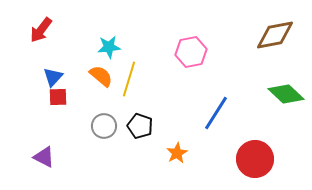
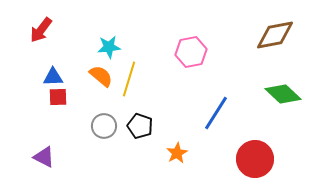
blue triangle: rotated 45 degrees clockwise
green diamond: moved 3 px left
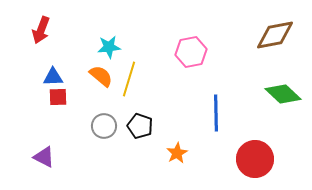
red arrow: rotated 16 degrees counterclockwise
blue line: rotated 33 degrees counterclockwise
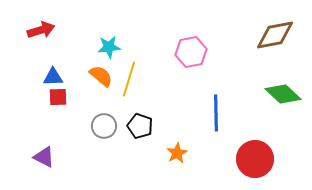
red arrow: rotated 128 degrees counterclockwise
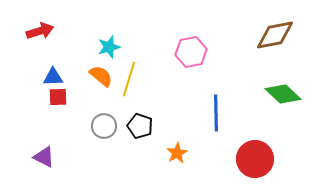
red arrow: moved 1 px left, 1 px down
cyan star: rotated 10 degrees counterclockwise
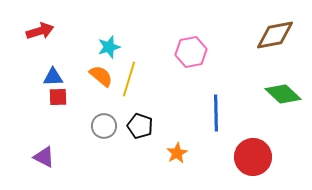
red circle: moved 2 px left, 2 px up
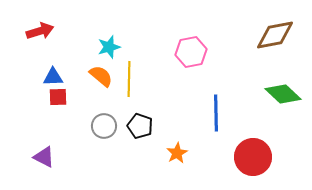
yellow line: rotated 16 degrees counterclockwise
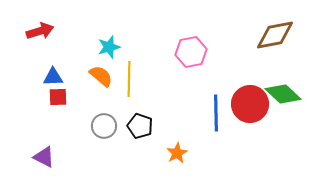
red circle: moved 3 px left, 53 px up
